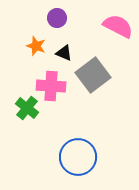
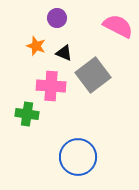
green cross: moved 6 px down; rotated 30 degrees counterclockwise
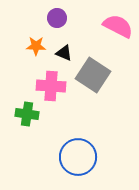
orange star: rotated 18 degrees counterclockwise
gray square: rotated 20 degrees counterclockwise
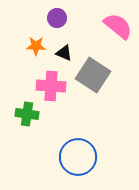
pink semicircle: rotated 12 degrees clockwise
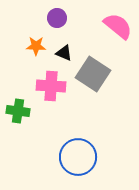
gray square: moved 1 px up
green cross: moved 9 px left, 3 px up
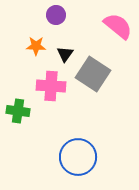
purple circle: moved 1 px left, 3 px up
black triangle: moved 1 px right, 1 px down; rotated 42 degrees clockwise
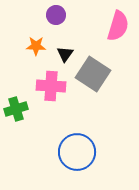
pink semicircle: rotated 68 degrees clockwise
green cross: moved 2 px left, 2 px up; rotated 25 degrees counterclockwise
blue circle: moved 1 px left, 5 px up
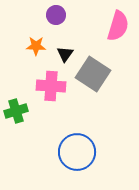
green cross: moved 2 px down
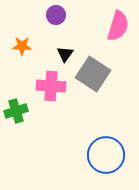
orange star: moved 14 px left
blue circle: moved 29 px right, 3 px down
